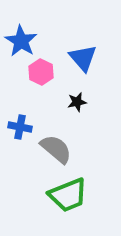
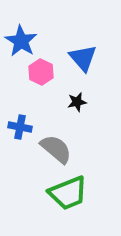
green trapezoid: moved 2 px up
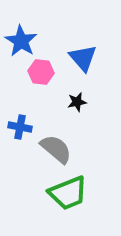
pink hexagon: rotated 20 degrees counterclockwise
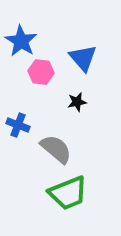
blue cross: moved 2 px left, 2 px up; rotated 10 degrees clockwise
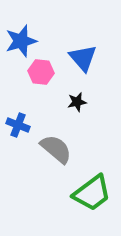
blue star: rotated 24 degrees clockwise
green trapezoid: moved 24 px right; rotated 15 degrees counterclockwise
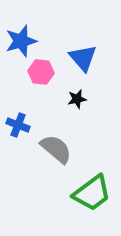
black star: moved 3 px up
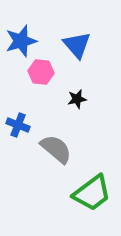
blue triangle: moved 6 px left, 13 px up
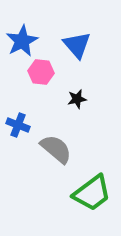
blue star: moved 1 px right; rotated 12 degrees counterclockwise
